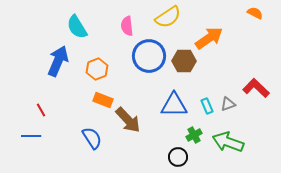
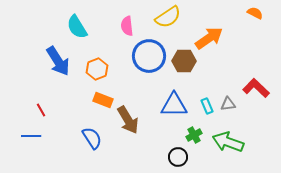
blue arrow: rotated 124 degrees clockwise
gray triangle: rotated 14 degrees clockwise
brown arrow: rotated 12 degrees clockwise
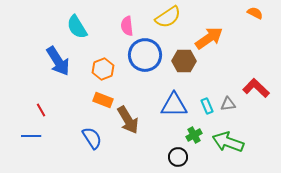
blue circle: moved 4 px left, 1 px up
orange hexagon: moved 6 px right
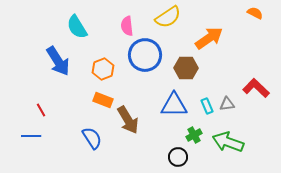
brown hexagon: moved 2 px right, 7 px down
gray triangle: moved 1 px left
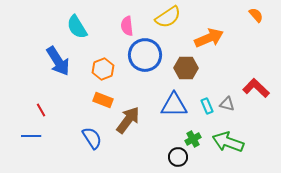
orange semicircle: moved 1 px right, 2 px down; rotated 21 degrees clockwise
orange arrow: rotated 12 degrees clockwise
gray triangle: rotated 21 degrees clockwise
brown arrow: rotated 112 degrees counterclockwise
green cross: moved 1 px left, 4 px down
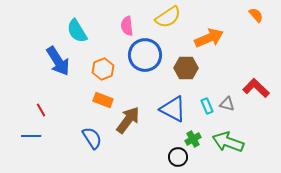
cyan semicircle: moved 4 px down
blue triangle: moved 1 px left, 4 px down; rotated 28 degrees clockwise
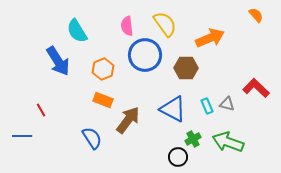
yellow semicircle: moved 3 px left, 7 px down; rotated 92 degrees counterclockwise
orange arrow: moved 1 px right
blue line: moved 9 px left
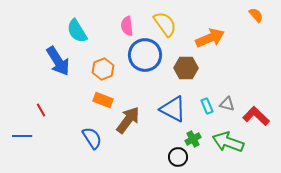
red L-shape: moved 28 px down
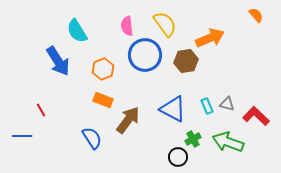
brown hexagon: moved 7 px up; rotated 10 degrees counterclockwise
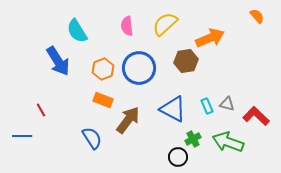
orange semicircle: moved 1 px right, 1 px down
yellow semicircle: rotated 96 degrees counterclockwise
blue circle: moved 6 px left, 13 px down
